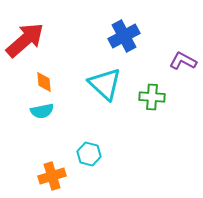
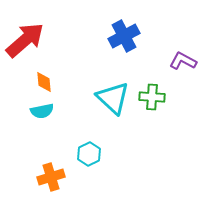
cyan triangle: moved 8 px right, 14 px down
cyan hexagon: rotated 20 degrees clockwise
orange cross: moved 1 px left, 1 px down
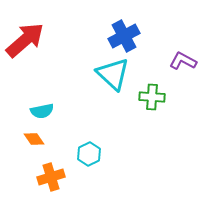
orange diamond: moved 10 px left, 57 px down; rotated 30 degrees counterclockwise
cyan triangle: moved 24 px up
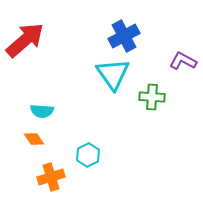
cyan triangle: rotated 12 degrees clockwise
cyan semicircle: rotated 15 degrees clockwise
cyan hexagon: moved 1 px left, 1 px down
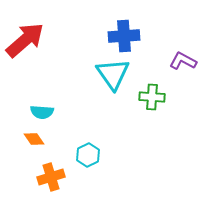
blue cross: rotated 24 degrees clockwise
cyan semicircle: moved 1 px down
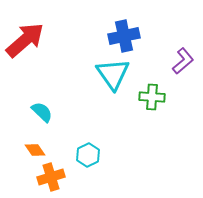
blue cross: rotated 8 degrees counterclockwise
purple L-shape: rotated 112 degrees clockwise
cyan semicircle: rotated 140 degrees counterclockwise
orange diamond: moved 1 px right, 11 px down
